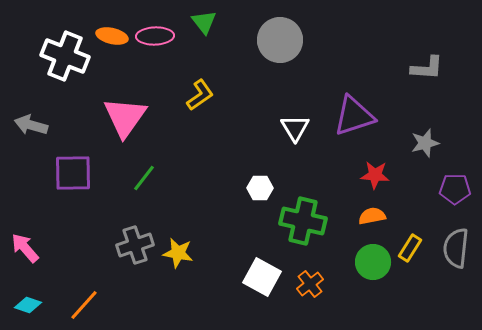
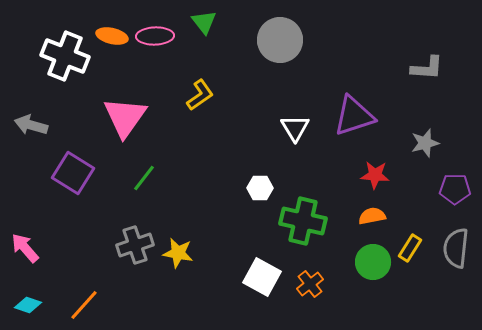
purple square: rotated 33 degrees clockwise
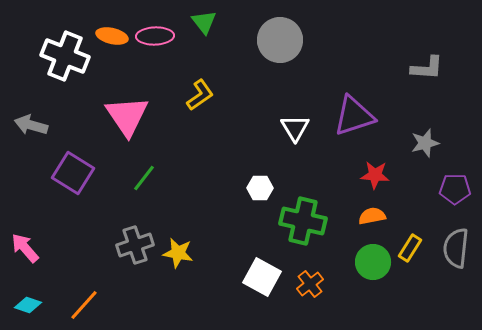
pink triangle: moved 2 px right, 1 px up; rotated 9 degrees counterclockwise
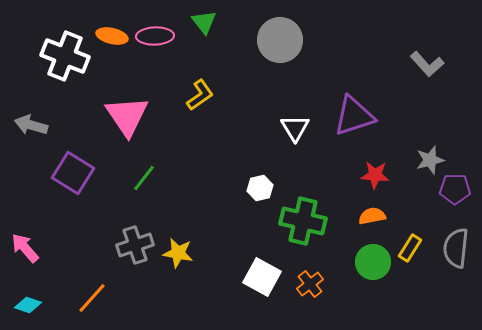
gray L-shape: moved 4 px up; rotated 44 degrees clockwise
gray star: moved 5 px right, 17 px down
white hexagon: rotated 15 degrees counterclockwise
orange line: moved 8 px right, 7 px up
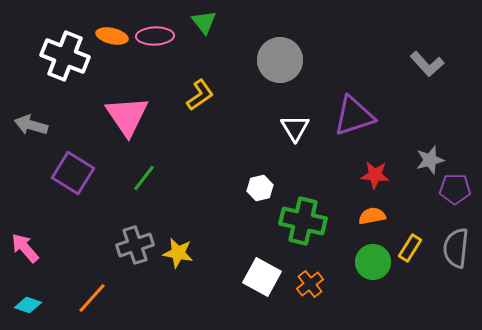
gray circle: moved 20 px down
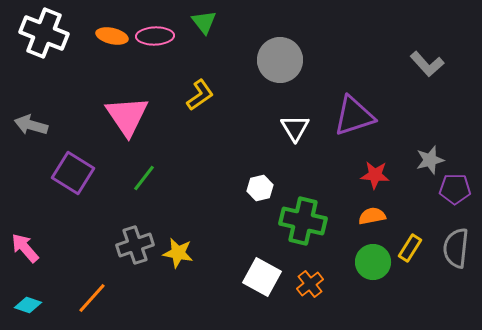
white cross: moved 21 px left, 23 px up
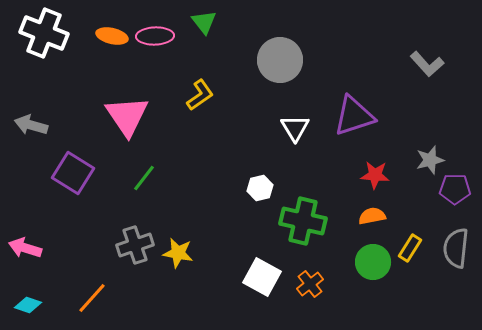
pink arrow: rotated 32 degrees counterclockwise
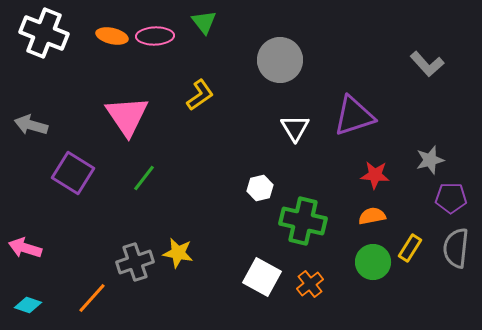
purple pentagon: moved 4 px left, 9 px down
gray cross: moved 17 px down
